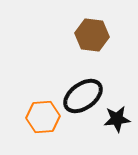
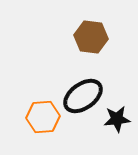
brown hexagon: moved 1 px left, 2 px down
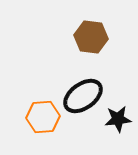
black star: moved 1 px right
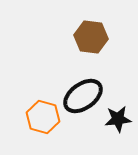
orange hexagon: rotated 20 degrees clockwise
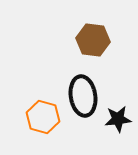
brown hexagon: moved 2 px right, 3 px down
black ellipse: rotated 63 degrees counterclockwise
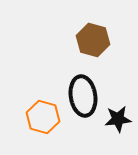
brown hexagon: rotated 8 degrees clockwise
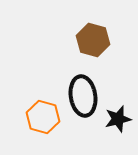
black star: rotated 8 degrees counterclockwise
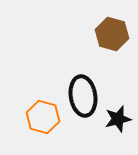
brown hexagon: moved 19 px right, 6 px up
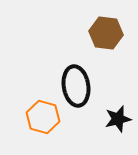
brown hexagon: moved 6 px left, 1 px up; rotated 8 degrees counterclockwise
black ellipse: moved 7 px left, 10 px up
